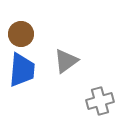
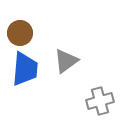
brown circle: moved 1 px left, 1 px up
blue trapezoid: moved 3 px right, 1 px up
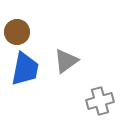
brown circle: moved 3 px left, 1 px up
blue trapezoid: rotated 6 degrees clockwise
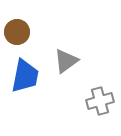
blue trapezoid: moved 7 px down
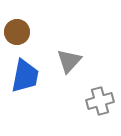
gray triangle: moved 3 px right; rotated 12 degrees counterclockwise
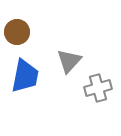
gray cross: moved 2 px left, 13 px up
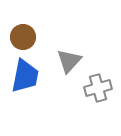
brown circle: moved 6 px right, 5 px down
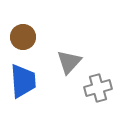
gray triangle: moved 1 px down
blue trapezoid: moved 2 px left, 5 px down; rotated 15 degrees counterclockwise
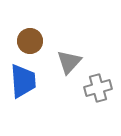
brown circle: moved 7 px right, 4 px down
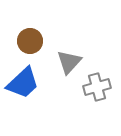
blue trapezoid: moved 2 px down; rotated 51 degrees clockwise
gray cross: moved 1 px left, 1 px up
